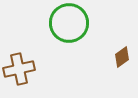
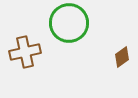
brown cross: moved 6 px right, 17 px up
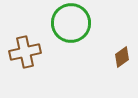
green circle: moved 2 px right
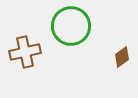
green circle: moved 3 px down
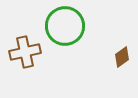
green circle: moved 6 px left
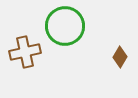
brown diamond: moved 2 px left; rotated 25 degrees counterclockwise
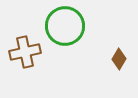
brown diamond: moved 1 px left, 2 px down
